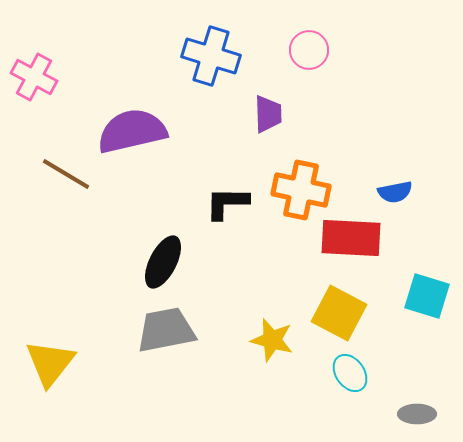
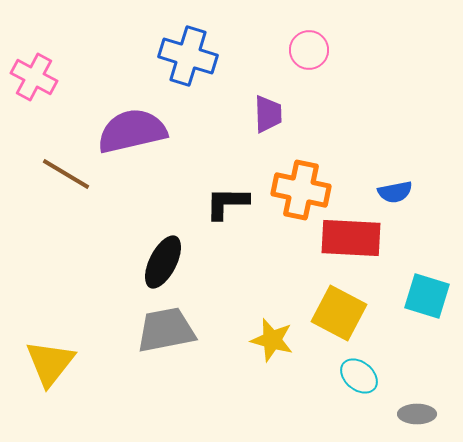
blue cross: moved 23 px left
cyan ellipse: moved 9 px right, 3 px down; rotated 15 degrees counterclockwise
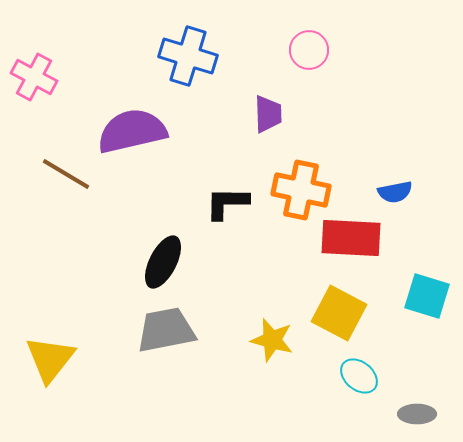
yellow triangle: moved 4 px up
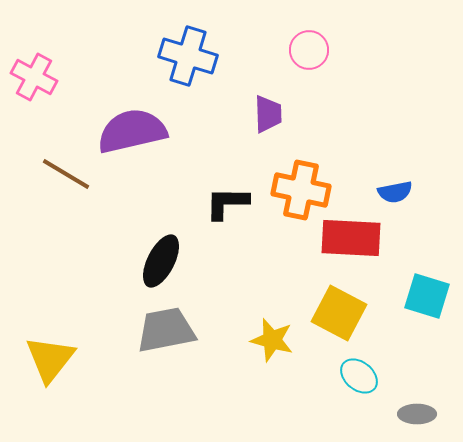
black ellipse: moved 2 px left, 1 px up
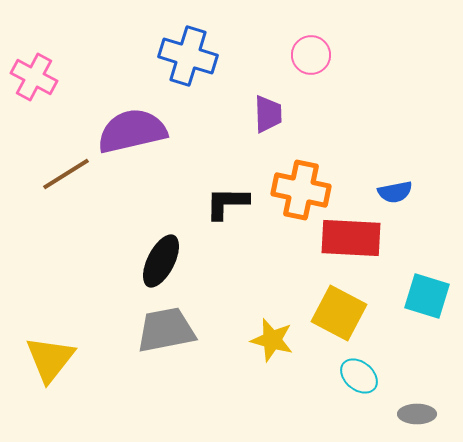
pink circle: moved 2 px right, 5 px down
brown line: rotated 63 degrees counterclockwise
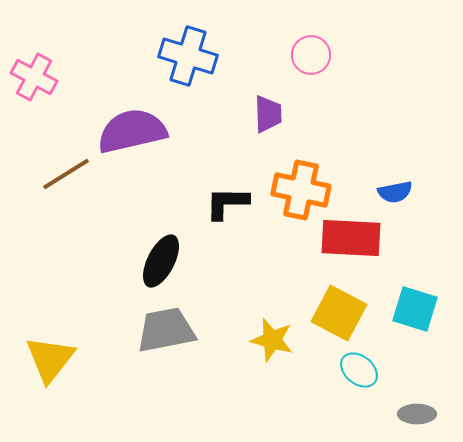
cyan square: moved 12 px left, 13 px down
cyan ellipse: moved 6 px up
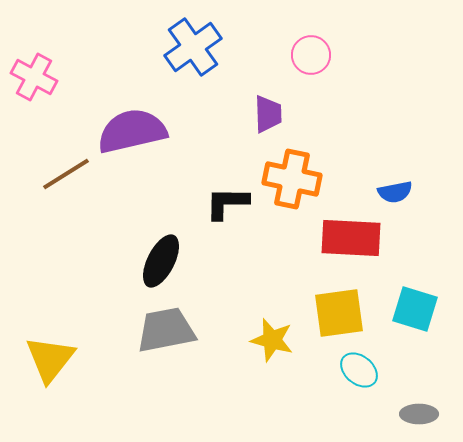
blue cross: moved 5 px right, 9 px up; rotated 38 degrees clockwise
orange cross: moved 9 px left, 11 px up
yellow square: rotated 36 degrees counterclockwise
gray ellipse: moved 2 px right
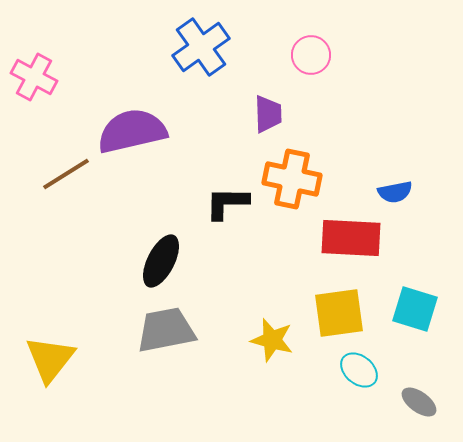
blue cross: moved 8 px right
gray ellipse: moved 12 px up; rotated 36 degrees clockwise
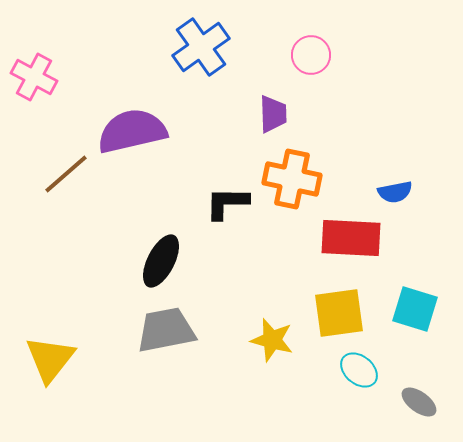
purple trapezoid: moved 5 px right
brown line: rotated 9 degrees counterclockwise
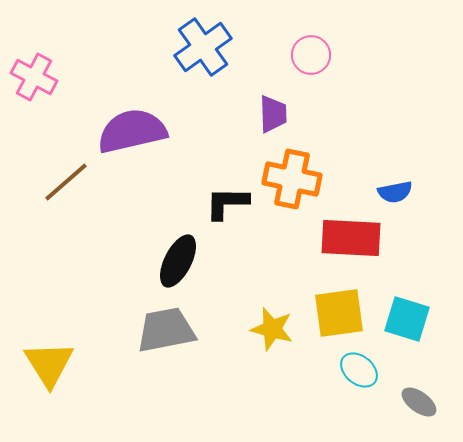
blue cross: moved 2 px right
brown line: moved 8 px down
black ellipse: moved 17 px right
cyan square: moved 8 px left, 10 px down
yellow star: moved 11 px up
yellow triangle: moved 1 px left, 5 px down; rotated 10 degrees counterclockwise
